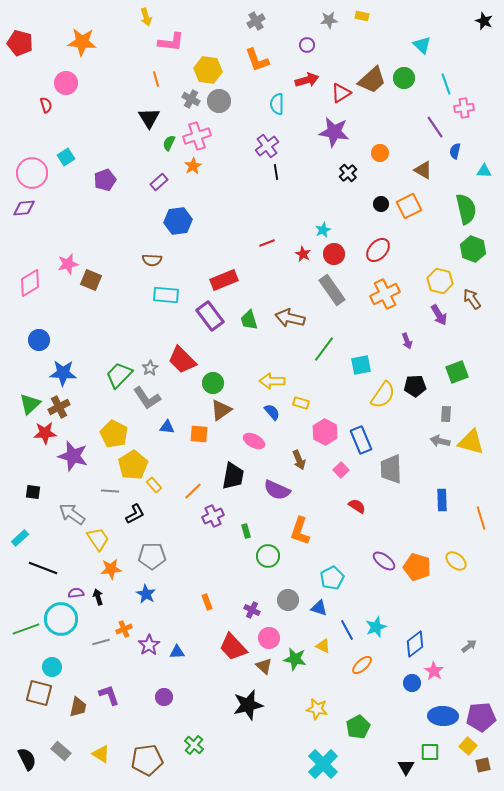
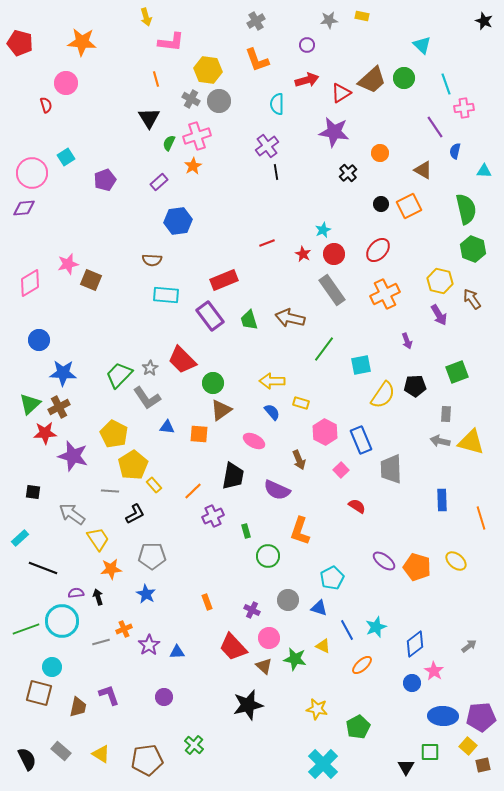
cyan circle at (61, 619): moved 1 px right, 2 px down
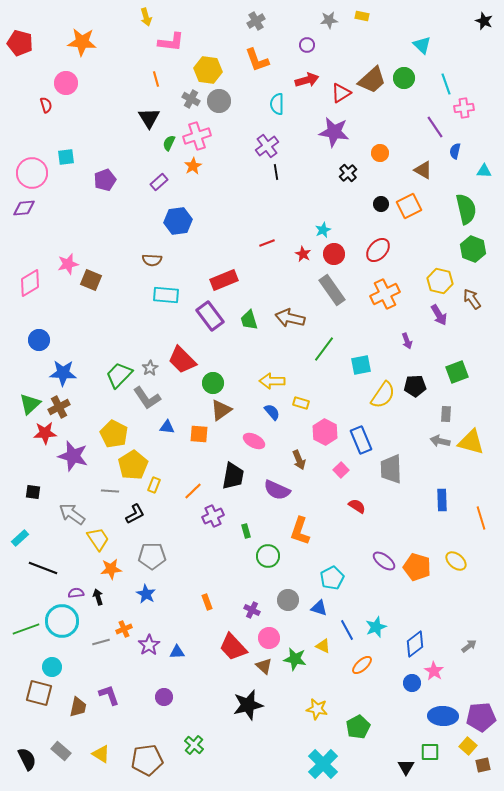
cyan square at (66, 157): rotated 24 degrees clockwise
yellow rectangle at (154, 485): rotated 63 degrees clockwise
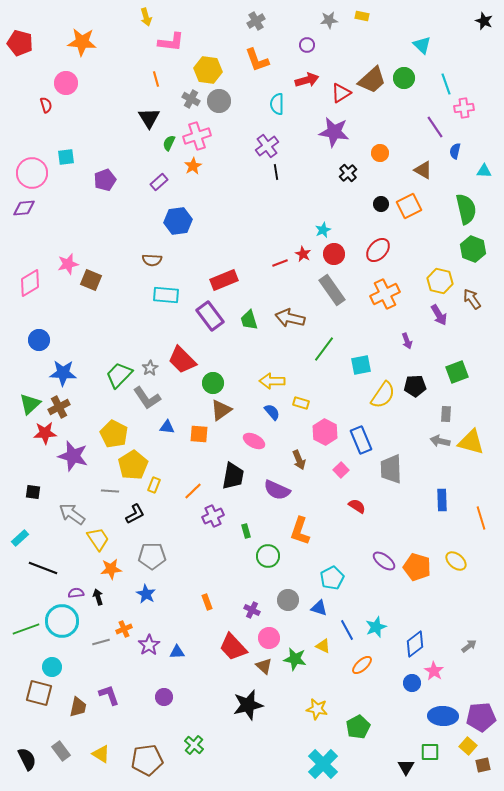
red line at (267, 243): moved 13 px right, 20 px down
gray rectangle at (61, 751): rotated 12 degrees clockwise
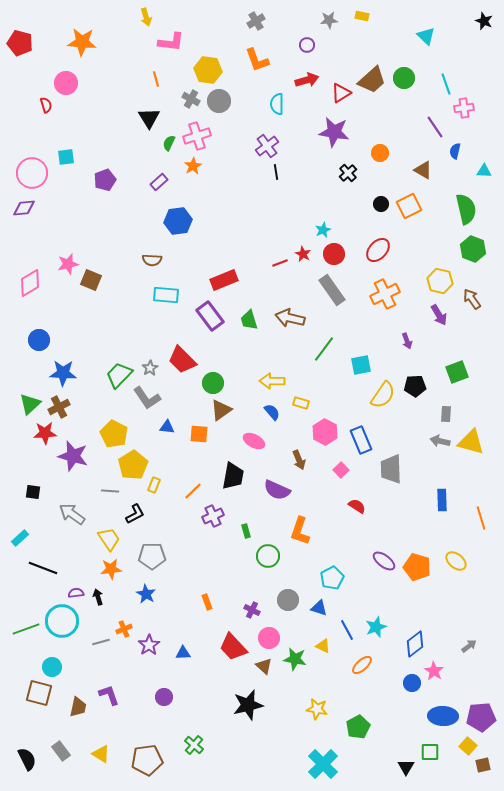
cyan triangle at (422, 45): moved 4 px right, 9 px up
yellow trapezoid at (98, 539): moved 11 px right
blue triangle at (177, 652): moved 6 px right, 1 px down
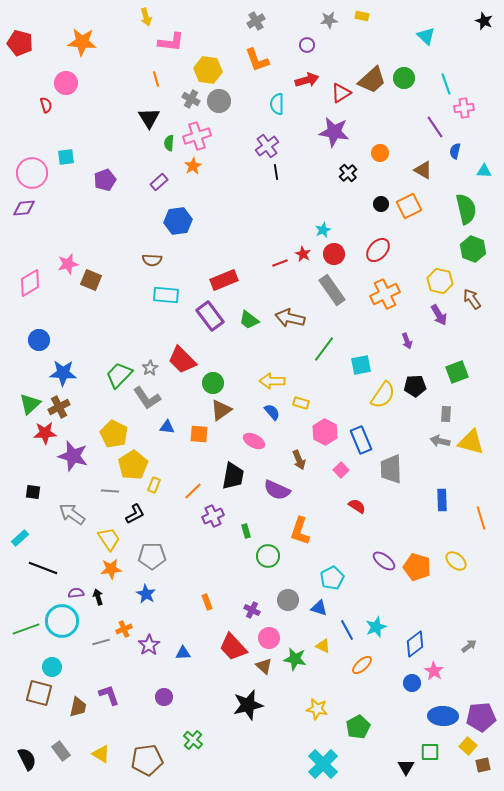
green semicircle at (169, 143): rotated 21 degrees counterclockwise
green trapezoid at (249, 320): rotated 35 degrees counterclockwise
green cross at (194, 745): moved 1 px left, 5 px up
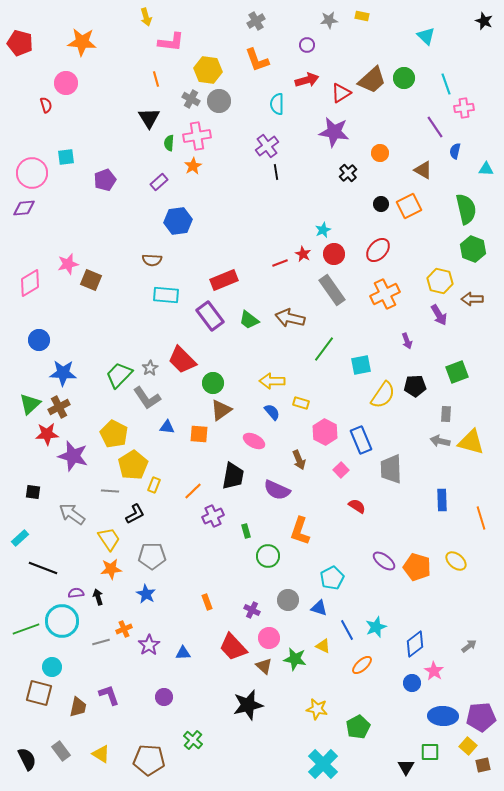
pink cross at (197, 136): rotated 8 degrees clockwise
cyan triangle at (484, 171): moved 2 px right, 2 px up
brown arrow at (472, 299): rotated 55 degrees counterclockwise
red star at (45, 433): moved 2 px right, 1 px down
brown pentagon at (147, 760): moved 2 px right; rotated 12 degrees clockwise
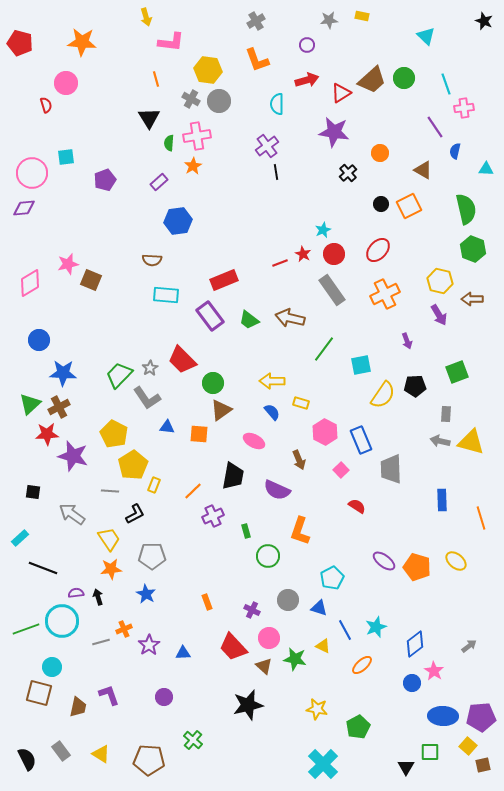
blue line at (347, 630): moved 2 px left
